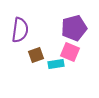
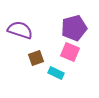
purple semicircle: rotated 80 degrees counterclockwise
brown square: moved 3 px down
cyan rectangle: moved 9 px down; rotated 35 degrees clockwise
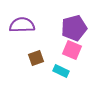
purple semicircle: moved 2 px right, 5 px up; rotated 20 degrees counterclockwise
pink square: moved 2 px right, 2 px up
cyan rectangle: moved 5 px right, 2 px up
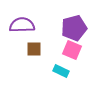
brown square: moved 2 px left, 9 px up; rotated 21 degrees clockwise
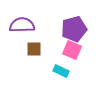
purple pentagon: moved 1 px down
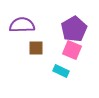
purple pentagon: rotated 15 degrees counterclockwise
brown square: moved 2 px right, 1 px up
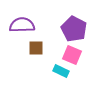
purple pentagon: rotated 15 degrees counterclockwise
pink square: moved 5 px down
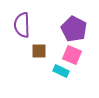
purple semicircle: rotated 90 degrees counterclockwise
brown square: moved 3 px right, 3 px down
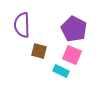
brown square: rotated 14 degrees clockwise
